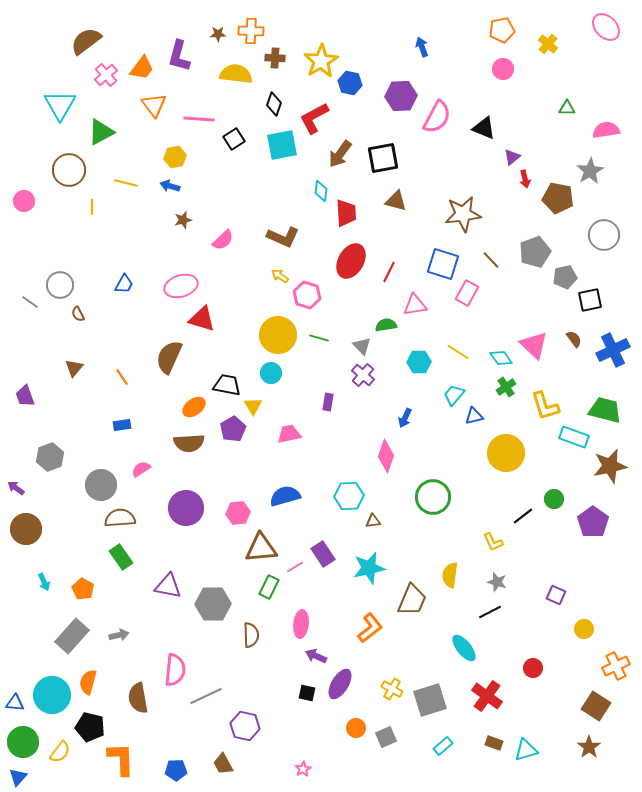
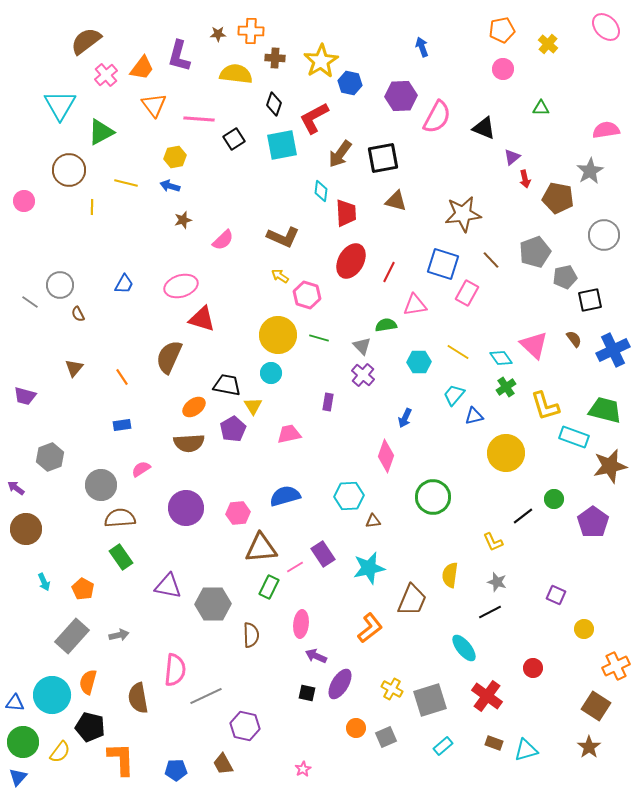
green triangle at (567, 108): moved 26 px left
purple trapezoid at (25, 396): rotated 55 degrees counterclockwise
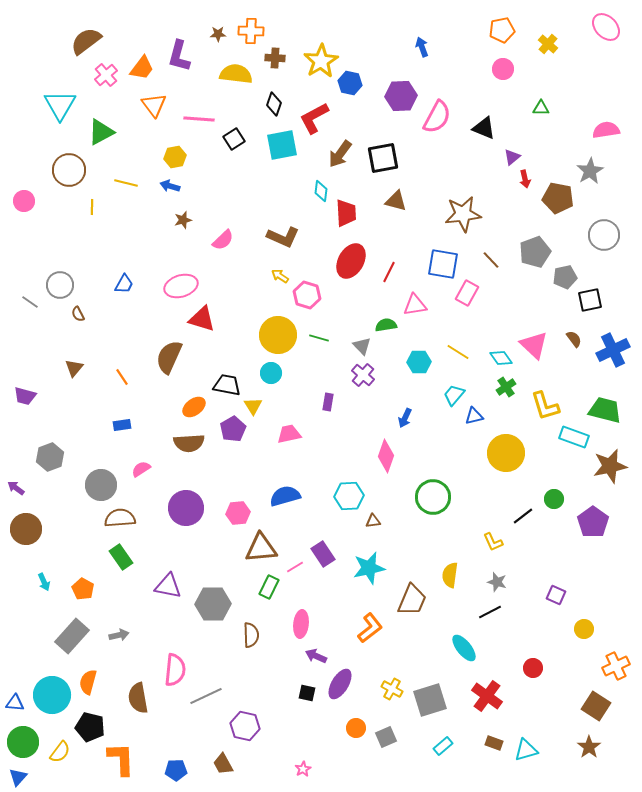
blue square at (443, 264): rotated 8 degrees counterclockwise
